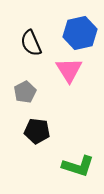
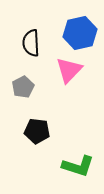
black semicircle: rotated 20 degrees clockwise
pink triangle: rotated 16 degrees clockwise
gray pentagon: moved 2 px left, 5 px up
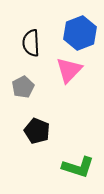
blue hexagon: rotated 8 degrees counterclockwise
black pentagon: rotated 15 degrees clockwise
green L-shape: moved 1 px down
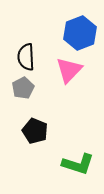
black semicircle: moved 5 px left, 14 px down
gray pentagon: moved 1 px down
black pentagon: moved 2 px left
green L-shape: moved 3 px up
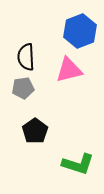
blue hexagon: moved 2 px up
pink triangle: rotated 32 degrees clockwise
gray pentagon: rotated 20 degrees clockwise
black pentagon: rotated 15 degrees clockwise
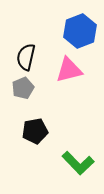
black semicircle: rotated 16 degrees clockwise
gray pentagon: rotated 15 degrees counterclockwise
black pentagon: rotated 25 degrees clockwise
green L-shape: moved 1 px up; rotated 28 degrees clockwise
